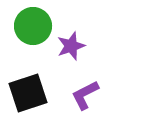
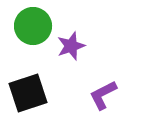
purple L-shape: moved 18 px right
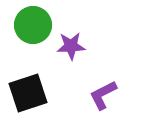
green circle: moved 1 px up
purple star: rotated 16 degrees clockwise
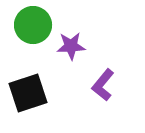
purple L-shape: moved 10 px up; rotated 24 degrees counterclockwise
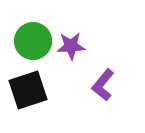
green circle: moved 16 px down
black square: moved 3 px up
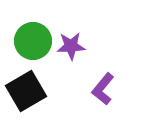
purple L-shape: moved 4 px down
black square: moved 2 px left, 1 px down; rotated 12 degrees counterclockwise
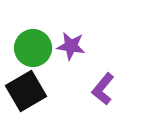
green circle: moved 7 px down
purple star: rotated 12 degrees clockwise
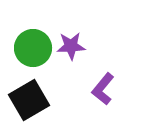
purple star: rotated 12 degrees counterclockwise
black square: moved 3 px right, 9 px down
